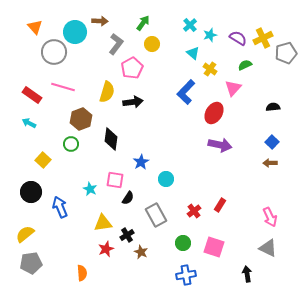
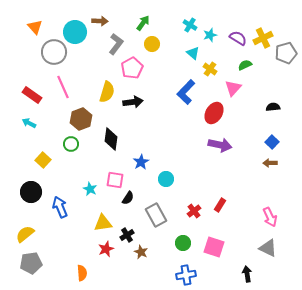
cyan cross at (190, 25): rotated 16 degrees counterclockwise
pink line at (63, 87): rotated 50 degrees clockwise
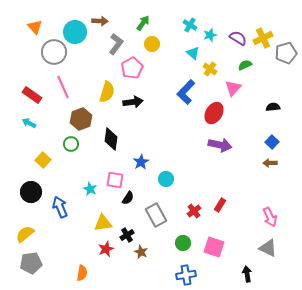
orange semicircle at (82, 273): rotated 14 degrees clockwise
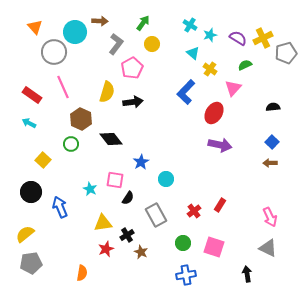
brown hexagon at (81, 119): rotated 15 degrees counterclockwise
black diamond at (111, 139): rotated 45 degrees counterclockwise
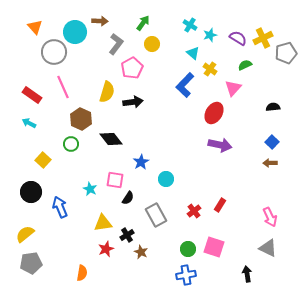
blue L-shape at (186, 92): moved 1 px left, 7 px up
green circle at (183, 243): moved 5 px right, 6 px down
